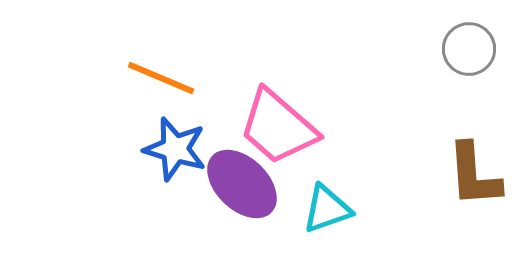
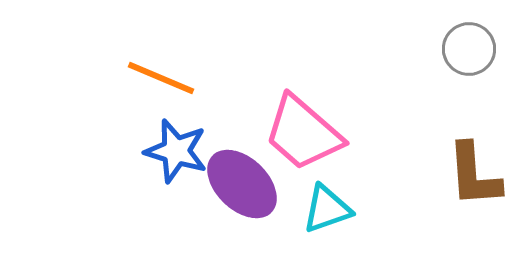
pink trapezoid: moved 25 px right, 6 px down
blue star: moved 1 px right, 2 px down
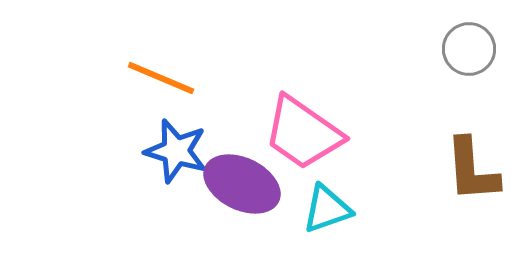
pink trapezoid: rotated 6 degrees counterclockwise
brown L-shape: moved 2 px left, 5 px up
purple ellipse: rotated 18 degrees counterclockwise
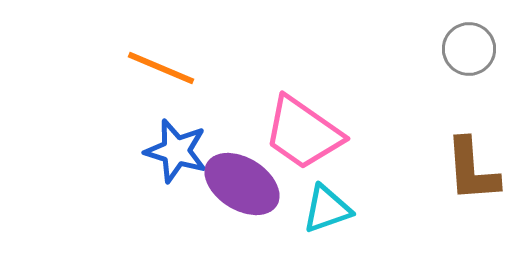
orange line: moved 10 px up
purple ellipse: rotated 6 degrees clockwise
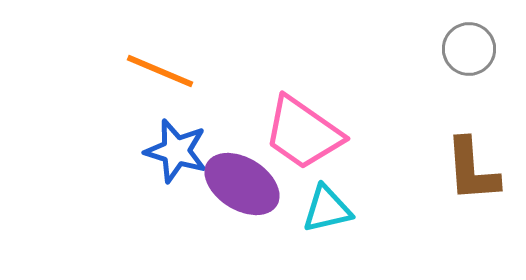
orange line: moved 1 px left, 3 px down
cyan triangle: rotated 6 degrees clockwise
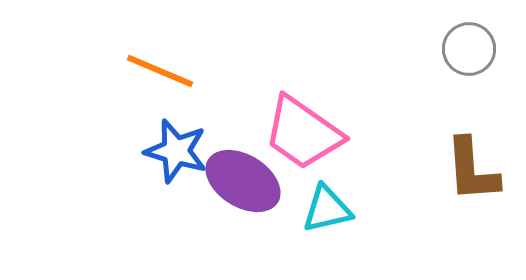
purple ellipse: moved 1 px right, 3 px up
